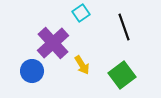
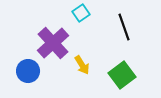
blue circle: moved 4 px left
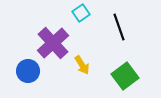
black line: moved 5 px left
green square: moved 3 px right, 1 px down
